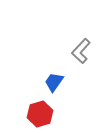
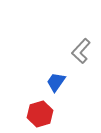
blue trapezoid: moved 2 px right
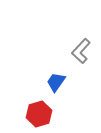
red hexagon: moved 1 px left
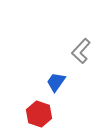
red hexagon: rotated 25 degrees counterclockwise
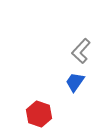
blue trapezoid: moved 19 px right
